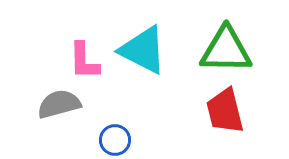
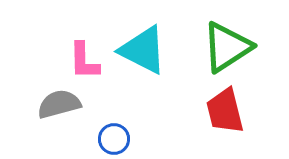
green triangle: moved 1 px right, 3 px up; rotated 34 degrees counterclockwise
blue circle: moved 1 px left, 1 px up
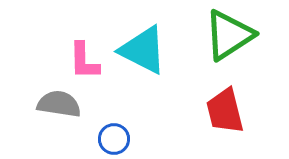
green triangle: moved 2 px right, 12 px up
gray semicircle: rotated 24 degrees clockwise
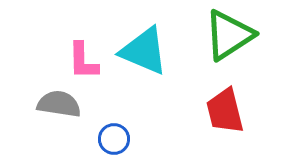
cyan triangle: moved 1 px right, 1 px down; rotated 4 degrees counterclockwise
pink L-shape: moved 1 px left
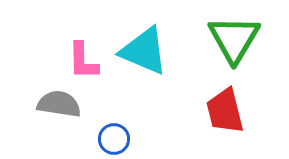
green triangle: moved 5 px right, 4 px down; rotated 26 degrees counterclockwise
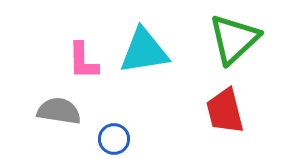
green triangle: rotated 16 degrees clockwise
cyan triangle: rotated 32 degrees counterclockwise
gray semicircle: moved 7 px down
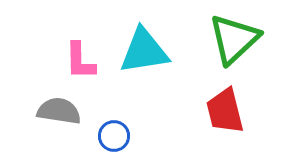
pink L-shape: moved 3 px left
blue circle: moved 3 px up
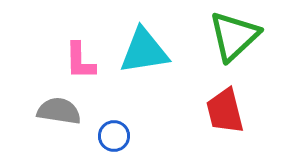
green triangle: moved 3 px up
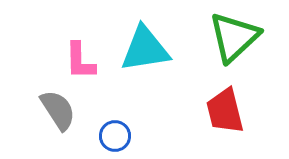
green triangle: moved 1 px down
cyan triangle: moved 1 px right, 2 px up
gray semicircle: moved 1 px left, 1 px up; rotated 48 degrees clockwise
blue circle: moved 1 px right
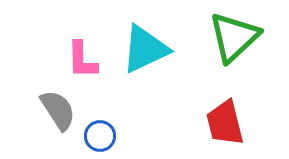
cyan triangle: rotated 16 degrees counterclockwise
pink L-shape: moved 2 px right, 1 px up
red trapezoid: moved 12 px down
blue circle: moved 15 px left
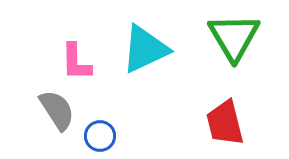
green triangle: rotated 18 degrees counterclockwise
pink L-shape: moved 6 px left, 2 px down
gray semicircle: moved 1 px left
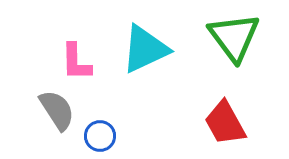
green triangle: rotated 6 degrees counterclockwise
red trapezoid: rotated 15 degrees counterclockwise
